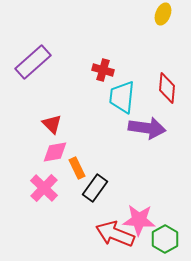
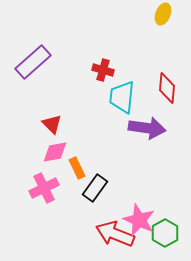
pink cross: rotated 20 degrees clockwise
pink star: rotated 20 degrees clockwise
green hexagon: moved 6 px up
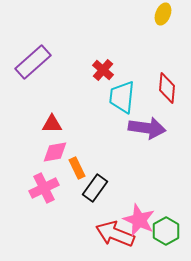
red cross: rotated 25 degrees clockwise
red triangle: rotated 45 degrees counterclockwise
green hexagon: moved 1 px right, 2 px up
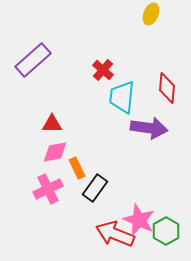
yellow ellipse: moved 12 px left
purple rectangle: moved 2 px up
purple arrow: moved 2 px right
pink cross: moved 4 px right, 1 px down
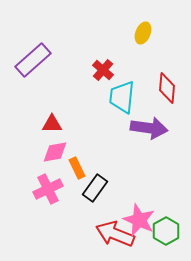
yellow ellipse: moved 8 px left, 19 px down
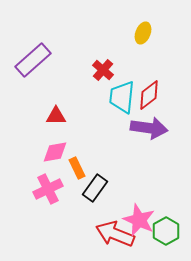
red diamond: moved 18 px left, 7 px down; rotated 48 degrees clockwise
red triangle: moved 4 px right, 8 px up
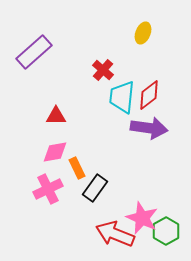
purple rectangle: moved 1 px right, 8 px up
pink star: moved 3 px right, 2 px up
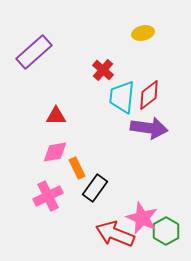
yellow ellipse: rotated 55 degrees clockwise
pink cross: moved 7 px down
